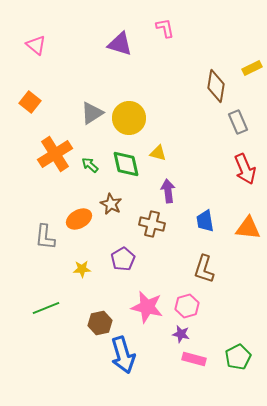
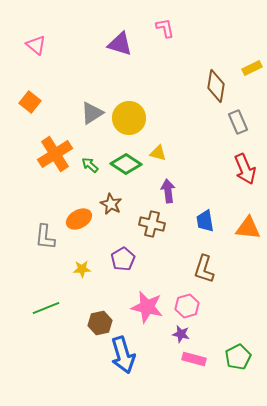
green diamond: rotated 44 degrees counterclockwise
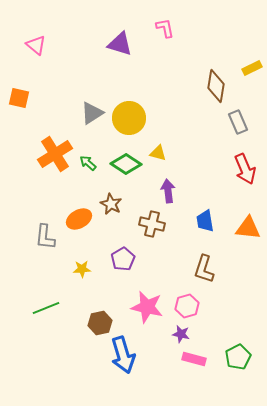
orange square: moved 11 px left, 4 px up; rotated 25 degrees counterclockwise
green arrow: moved 2 px left, 2 px up
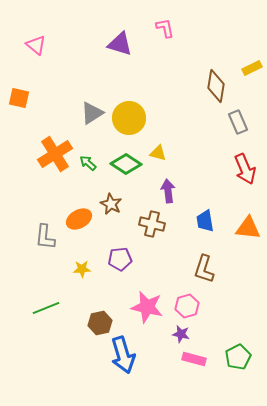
purple pentagon: moved 3 px left; rotated 25 degrees clockwise
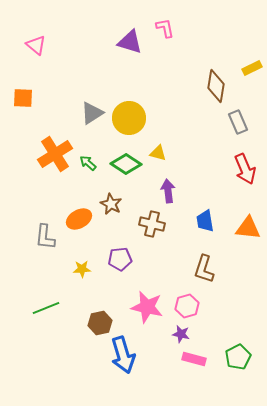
purple triangle: moved 10 px right, 2 px up
orange square: moved 4 px right; rotated 10 degrees counterclockwise
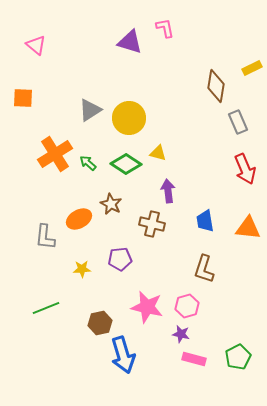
gray triangle: moved 2 px left, 3 px up
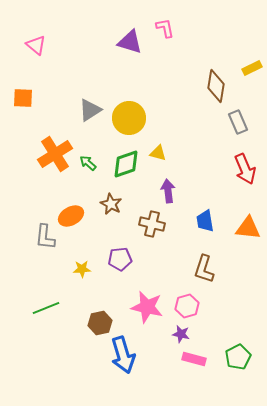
green diamond: rotated 52 degrees counterclockwise
orange ellipse: moved 8 px left, 3 px up
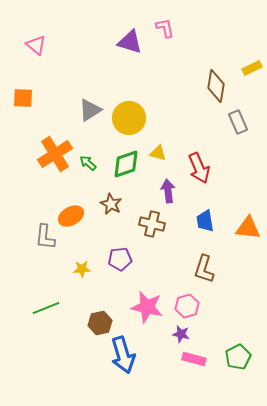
red arrow: moved 46 px left, 1 px up
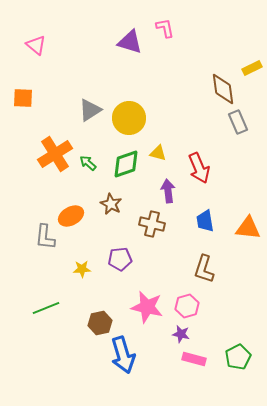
brown diamond: moved 7 px right, 3 px down; rotated 16 degrees counterclockwise
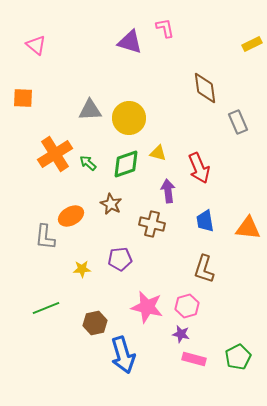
yellow rectangle: moved 24 px up
brown diamond: moved 18 px left, 1 px up
gray triangle: rotated 30 degrees clockwise
brown hexagon: moved 5 px left
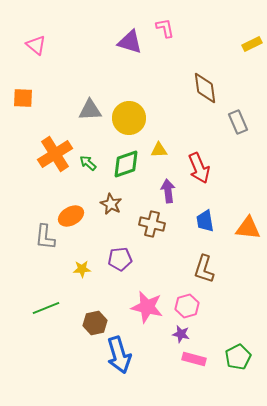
yellow triangle: moved 1 px right, 3 px up; rotated 18 degrees counterclockwise
blue arrow: moved 4 px left
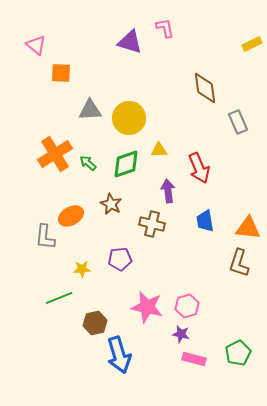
orange square: moved 38 px right, 25 px up
brown L-shape: moved 35 px right, 6 px up
green line: moved 13 px right, 10 px up
green pentagon: moved 4 px up
